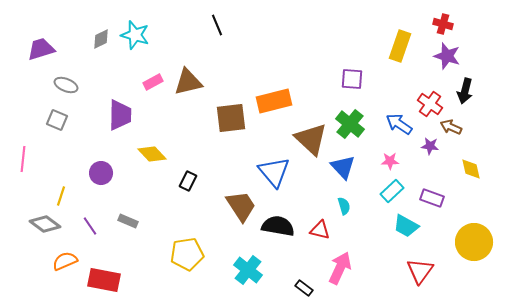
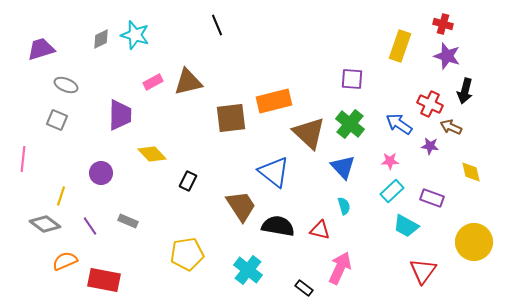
red cross at (430, 104): rotated 10 degrees counterclockwise
brown triangle at (311, 139): moved 2 px left, 6 px up
yellow diamond at (471, 169): moved 3 px down
blue triangle at (274, 172): rotated 12 degrees counterclockwise
red triangle at (420, 271): moved 3 px right
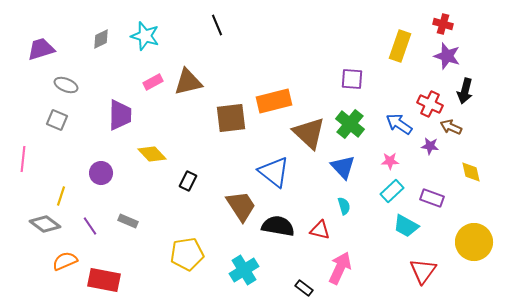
cyan star at (135, 35): moved 10 px right, 1 px down
cyan cross at (248, 270): moved 4 px left; rotated 20 degrees clockwise
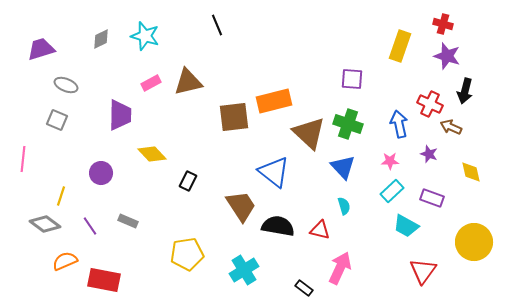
pink rectangle at (153, 82): moved 2 px left, 1 px down
brown square at (231, 118): moved 3 px right, 1 px up
green cross at (350, 124): moved 2 px left; rotated 20 degrees counterclockwise
blue arrow at (399, 124): rotated 44 degrees clockwise
purple star at (430, 146): moved 1 px left, 8 px down; rotated 12 degrees clockwise
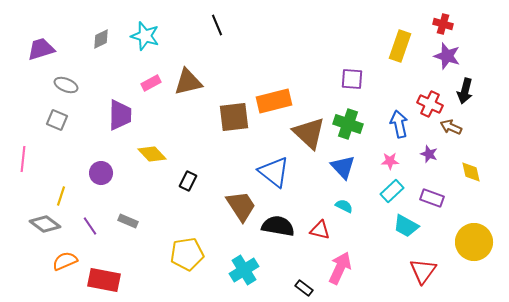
cyan semicircle at (344, 206): rotated 48 degrees counterclockwise
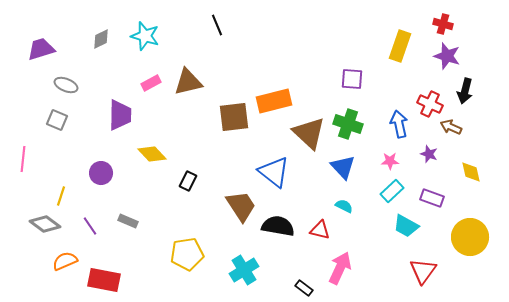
yellow circle at (474, 242): moved 4 px left, 5 px up
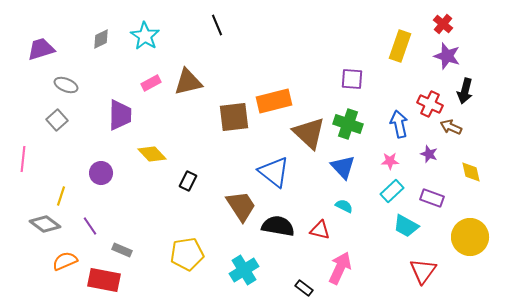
red cross at (443, 24): rotated 24 degrees clockwise
cyan star at (145, 36): rotated 16 degrees clockwise
gray square at (57, 120): rotated 25 degrees clockwise
gray rectangle at (128, 221): moved 6 px left, 29 px down
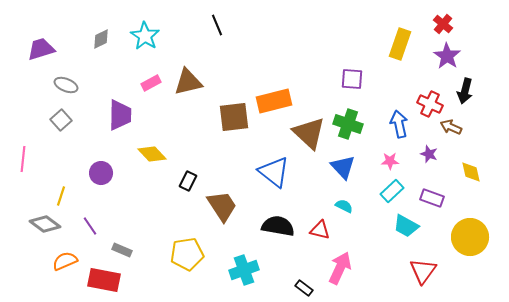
yellow rectangle at (400, 46): moved 2 px up
purple star at (447, 56): rotated 16 degrees clockwise
gray square at (57, 120): moved 4 px right
brown trapezoid at (241, 206): moved 19 px left
cyan cross at (244, 270): rotated 12 degrees clockwise
